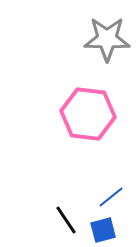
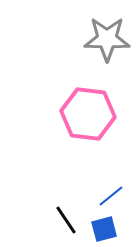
blue line: moved 1 px up
blue square: moved 1 px right, 1 px up
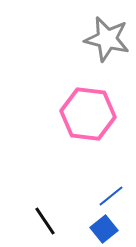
gray star: rotated 12 degrees clockwise
black line: moved 21 px left, 1 px down
blue square: rotated 24 degrees counterclockwise
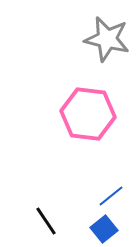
black line: moved 1 px right
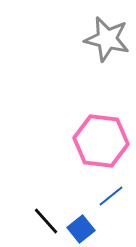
pink hexagon: moved 13 px right, 27 px down
black line: rotated 8 degrees counterclockwise
blue square: moved 23 px left
